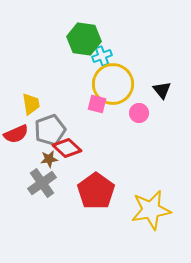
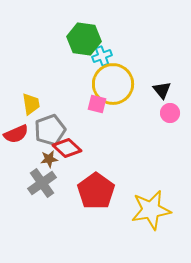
pink circle: moved 31 px right
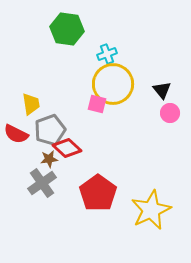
green hexagon: moved 17 px left, 10 px up
cyan cross: moved 5 px right, 2 px up
red semicircle: rotated 50 degrees clockwise
red pentagon: moved 2 px right, 2 px down
yellow star: rotated 15 degrees counterclockwise
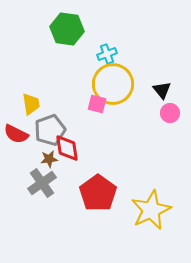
red diamond: rotated 40 degrees clockwise
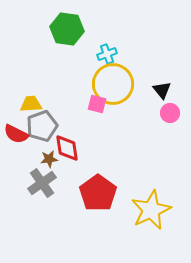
yellow trapezoid: rotated 85 degrees counterclockwise
gray pentagon: moved 8 px left, 4 px up
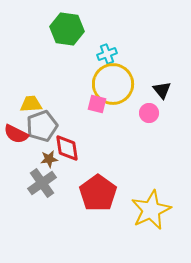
pink circle: moved 21 px left
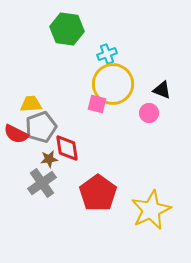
black triangle: rotated 30 degrees counterclockwise
gray pentagon: moved 1 px left, 1 px down
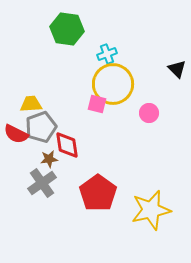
black triangle: moved 15 px right, 21 px up; rotated 24 degrees clockwise
red diamond: moved 3 px up
yellow star: rotated 12 degrees clockwise
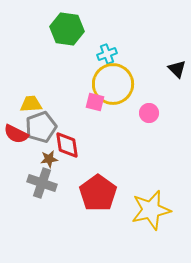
pink square: moved 2 px left, 2 px up
gray cross: rotated 36 degrees counterclockwise
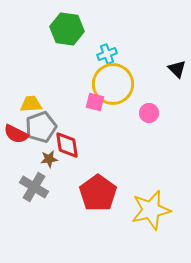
gray cross: moved 8 px left, 4 px down; rotated 12 degrees clockwise
